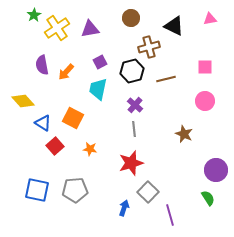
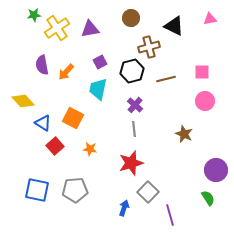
green star: rotated 24 degrees clockwise
pink square: moved 3 px left, 5 px down
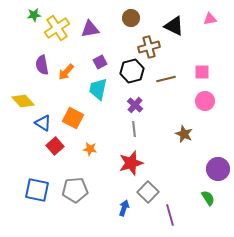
purple circle: moved 2 px right, 1 px up
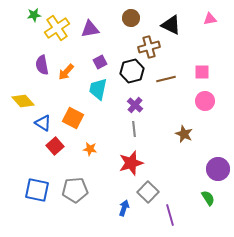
black triangle: moved 3 px left, 1 px up
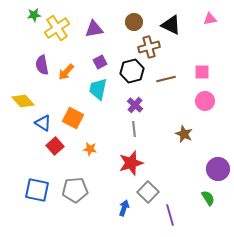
brown circle: moved 3 px right, 4 px down
purple triangle: moved 4 px right
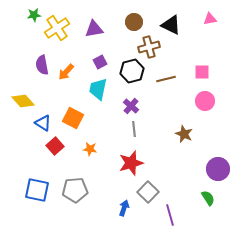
purple cross: moved 4 px left, 1 px down
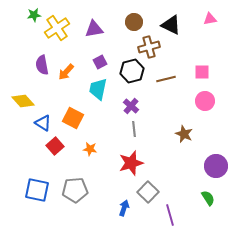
purple circle: moved 2 px left, 3 px up
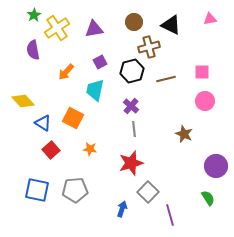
green star: rotated 24 degrees counterclockwise
purple semicircle: moved 9 px left, 15 px up
cyan trapezoid: moved 3 px left, 1 px down
red square: moved 4 px left, 4 px down
blue arrow: moved 2 px left, 1 px down
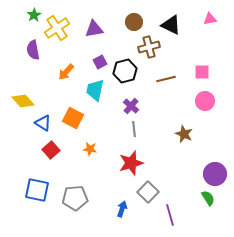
black hexagon: moved 7 px left
purple circle: moved 1 px left, 8 px down
gray pentagon: moved 8 px down
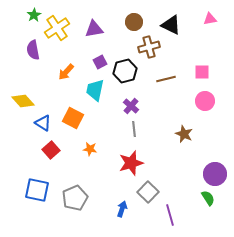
gray pentagon: rotated 20 degrees counterclockwise
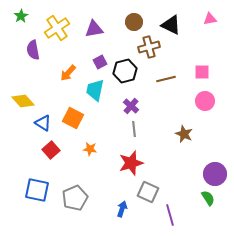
green star: moved 13 px left, 1 px down
orange arrow: moved 2 px right, 1 px down
gray square: rotated 20 degrees counterclockwise
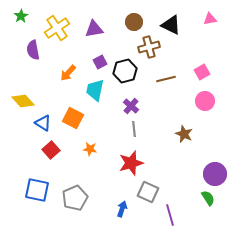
pink square: rotated 28 degrees counterclockwise
